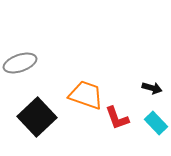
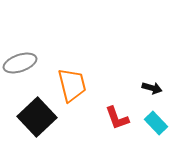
orange trapezoid: moved 14 px left, 10 px up; rotated 57 degrees clockwise
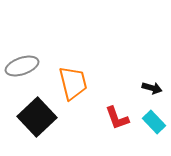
gray ellipse: moved 2 px right, 3 px down
orange trapezoid: moved 1 px right, 2 px up
cyan rectangle: moved 2 px left, 1 px up
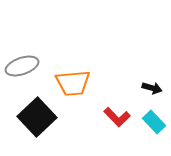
orange trapezoid: rotated 99 degrees clockwise
red L-shape: moved 1 px up; rotated 24 degrees counterclockwise
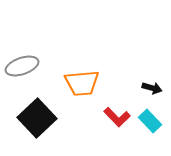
orange trapezoid: moved 9 px right
black square: moved 1 px down
cyan rectangle: moved 4 px left, 1 px up
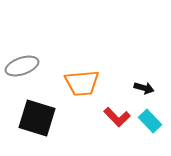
black arrow: moved 8 px left
black square: rotated 30 degrees counterclockwise
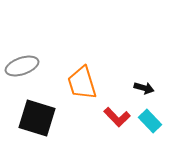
orange trapezoid: rotated 78 degrees clockwise
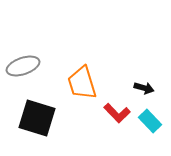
gray ellipse: moved 1 px right
red L-shape: moved 4 px up
